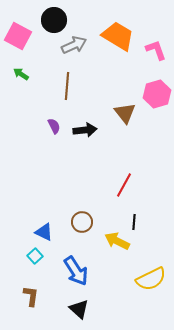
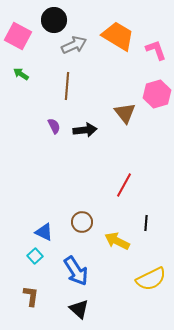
black line: moved 12 px right, 1 px down
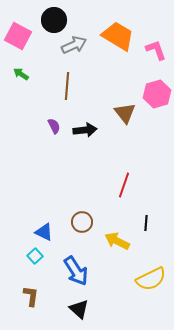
red line: rotated 10 degrees counterclockwise
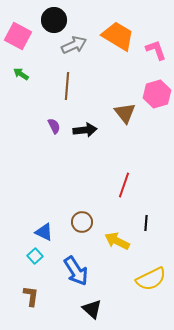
black triangle: moved 13 px right
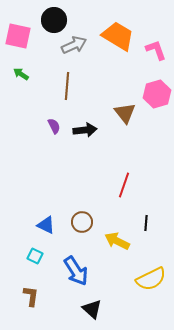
pink square: rotated 16 degrees counterclockwise
blue triangle: moved 2 px right, 7 px up
cyan square: rotated 21 degrees counterclockwise
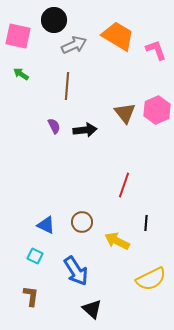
pink hexagon: moved 16 px down; rotated 8 degrees counterclockwise
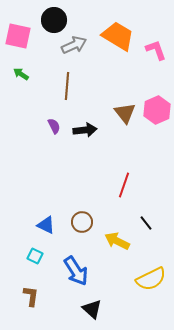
black line: rotated 42 degrees counterclockwise
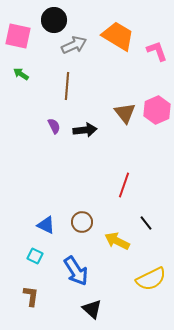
pink L-shape: moved 1 px right, 1 px down
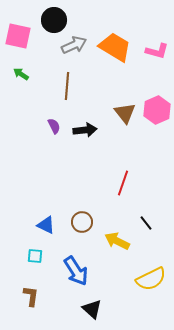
orange trapezoid: moved 3 px left, 11 px down
pink L-shape: rotated 125 degrees clockwise
red line: moved 1 px left, 2 px up
cyan square: rotated 21 degrees counterclockwise
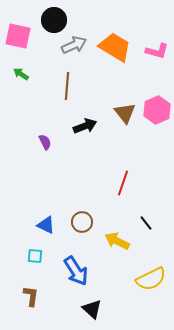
purple semicircle: moved 9 px left, 16 px down
black arrow: moved 4 px up; rotated 15 degrees counterclockwise
